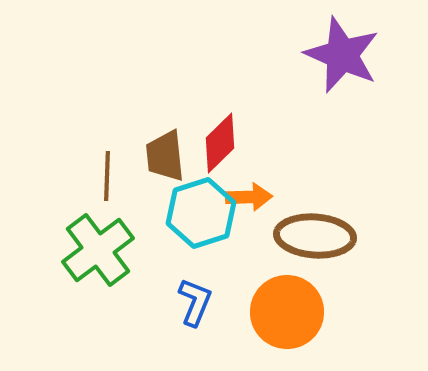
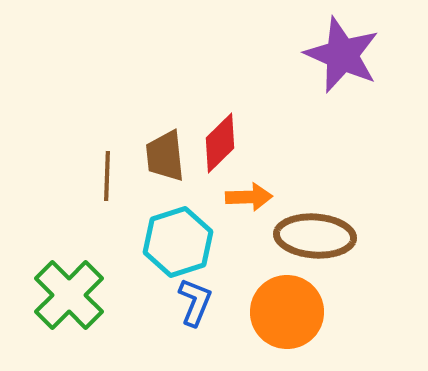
cyan hexagon: moved 23 px left, 29 px down
green cross: moved 29 px left, 45 px down; rotated 8 degrees counterclockwise
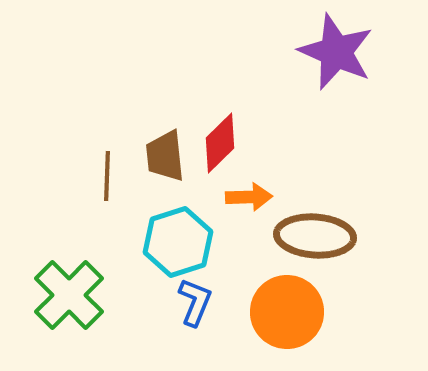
purple star: moved 6 px left, 3 px up
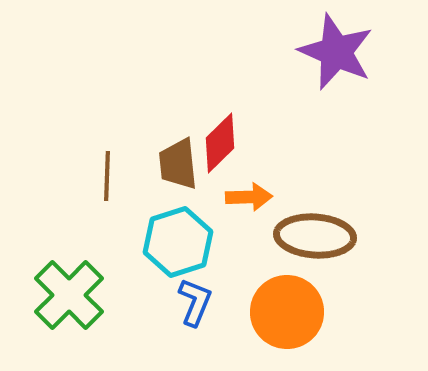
brown trapezoid: moved 13 px right, 8 px down
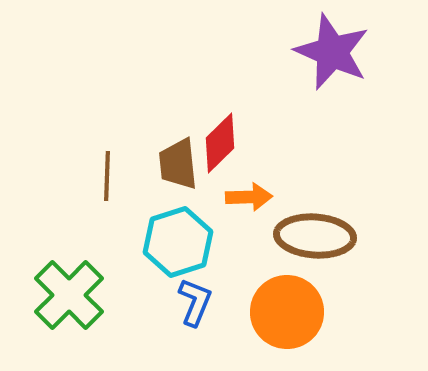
purple star: moved 4 px left
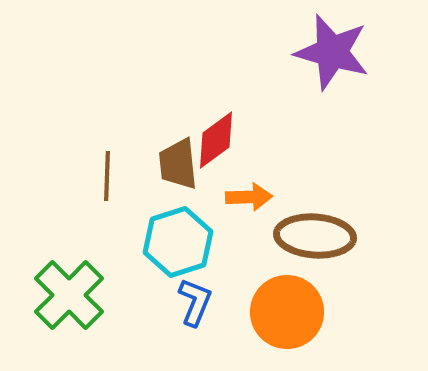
purple star: rotated 8 degrees counterclockwise
red diamond: moved 4 px left, 3 px up; rotated 8 degrees clockwise
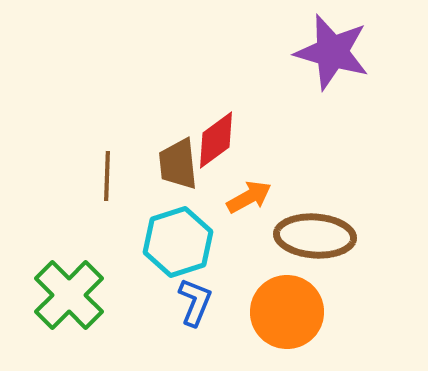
orange arrow: rotated 27 degrees counterclockwise
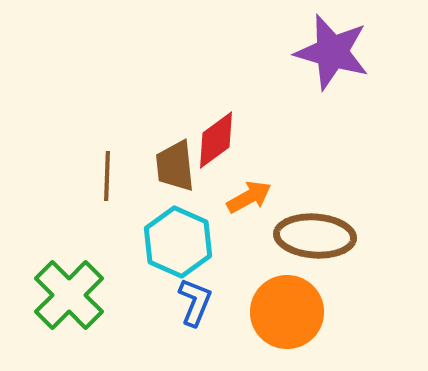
brown trapezoid: moved 3 px left, 2 px down
cyan hexagon: rotated 18 degrees counterclockwise
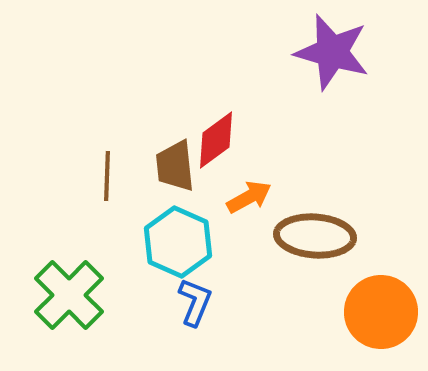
orange circle: moved 94 px right
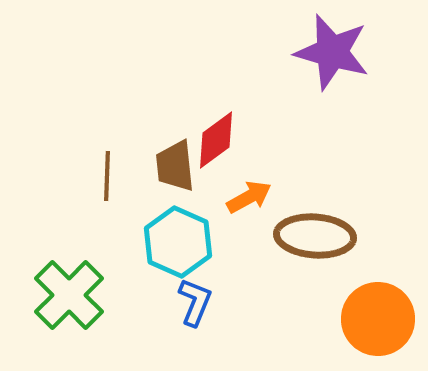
orange circle: moved 3 px left, 7 px down
